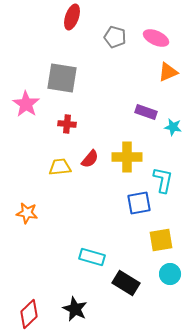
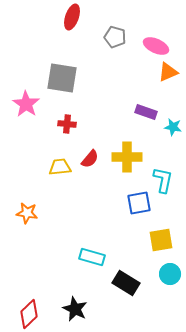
pink ellipse: moved 8 px down
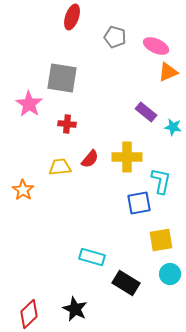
pink star: moved 3 px right
purple rectangle: rotated 20 degrees clockwise
cyan L-shape: moved 2 px left, 1 px down
orange star: moved 4 px left, 23 px up; rotated 25 degrees clockwise
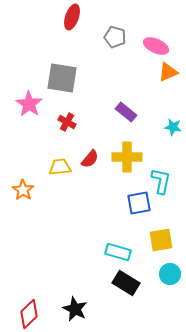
purple rectangle: moved 20 px left
red cross: moved 2 px up; rotated 24 degrees clockwise
cyan rectangle: moved 26 px right, 5 px up
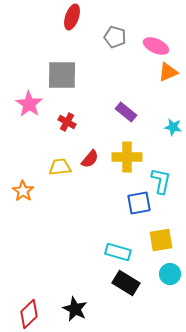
gray square: moved 3 px up; rotated 8 degrees counterclockwise
orange star: moved 1 px down
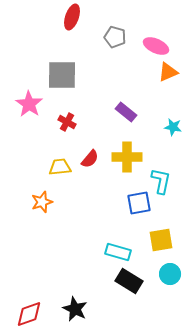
orange star: moved 19 px right, 11 px down; rotated 20 degrees clockwise
black rectangle: moved 3 px right, 2 px up
red diamond: rotated 24 degrees clockwise
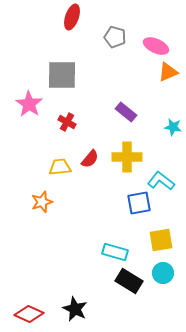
cyan L-shape: rotated 64 degrees counterclockwise
cyan rectangle: moved 3 px left
cyan circle: moved 7 px left, 1 px up
red diamond: rotated 44 degrees clockwise
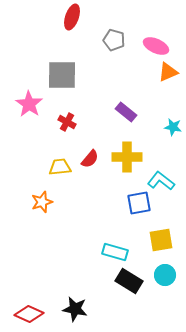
gray pentagon: moved 1 px left, 3 px down
cyan circle: moved 2 px right, 2 px down
black star: rotated 15 degrees counterclockwise
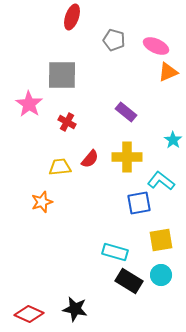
cyan star: moved 13 px down; rotated 24 degrees clockwise
cyan circle: moved 4 px left
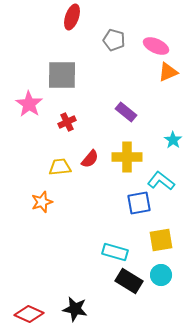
red cross: rotated 36 degrees clockwise
